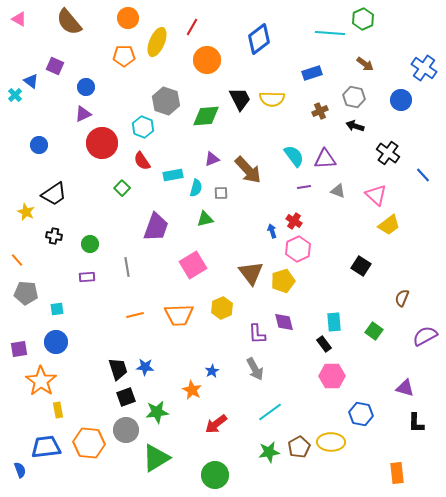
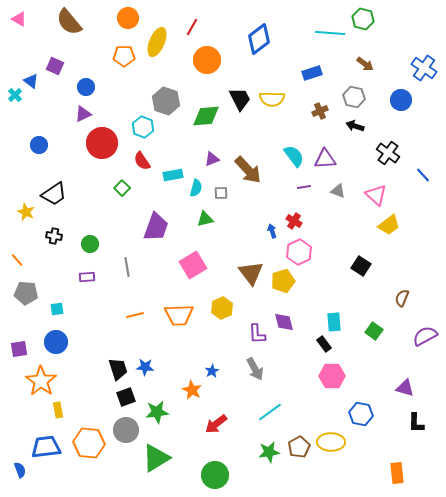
green hexagon at (363, 19): rotated 20 degrees counterclockwise
pink hexagon at (298, 249): moved 1 px right, 3 px down
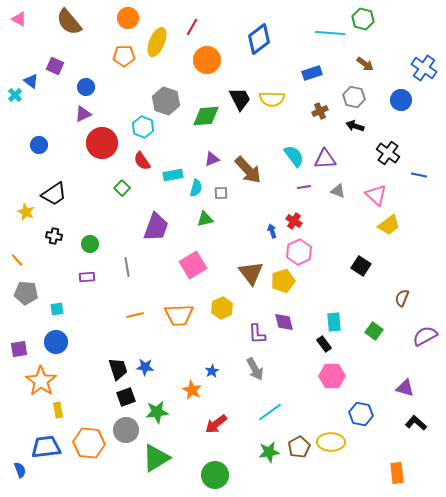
blue line at (423, 175): moved 4 px left; rotated 35 degrees counterclockwise
black L-shape at (416, 423): rotated 130 degrees clockwise
